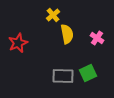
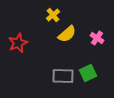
yellow semicircle: rotated 60 degrees clockwise
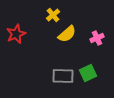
pink cross: rotated 32 degrees clockwise
red star: moved 2 px left, 9 px up
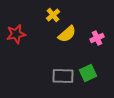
red star: rotated 12 degrees clockwise
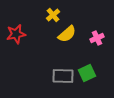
green square: moved 1 px left
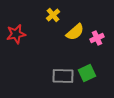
yellow semicircle: moved 8 px right, 2 px up
